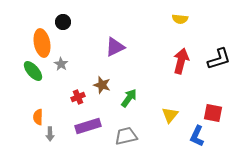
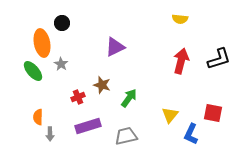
black circle: moved 1 px left, 1 px down
blue L-shape: moved 6 px left, 2 px up
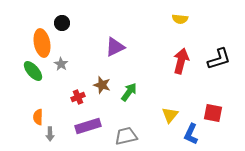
green arrow: moved 6 px up
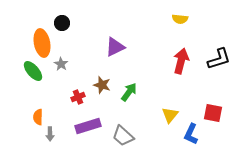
gray trapezoid: moved 3 px left; rotated 125 degrees counterclockwise
